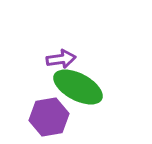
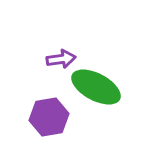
green ellipse: moved 18 px right
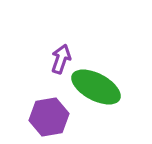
purple arrow: rotated 64 degrees counterclockwise
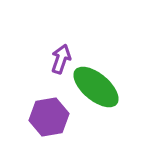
green ellipse: rotated 12 degrees clockwise
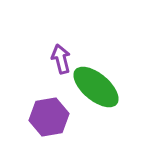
purple arrow: rotated 32 degrees counterclockwise
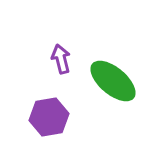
green ellipse: moved 17 px right, 6 px up
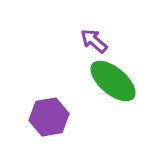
purple arrow: moved 33 px right, 18 px up; rotated 36 degrees counterclockwise
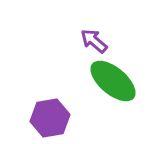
purple hexagon: moved 1 px right, 1 px down
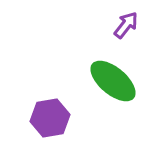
purple arrow: moved 32 px right, 16 px up; rotated 88 degrees clockwise
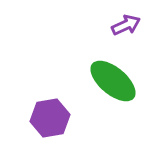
purple arrow: rotated 28 degrees clockwise
